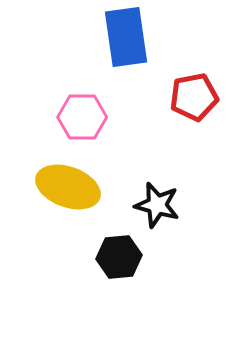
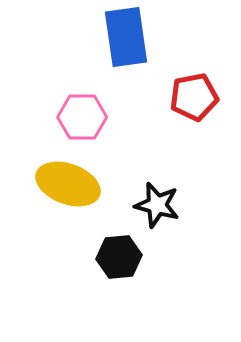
yellow ellipse: moved 3 px up
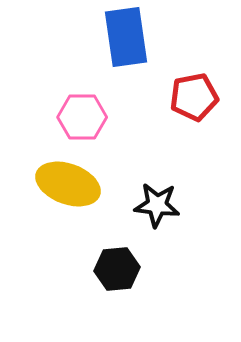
black star: rotated 9 degrees counterclockwise
black hexagon: moved 2 px left, 12 px down
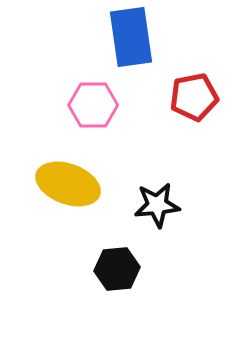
blue rectangle: moved 5 px right
pink hexagon: moved 11 px right, 12 px up
black star: rotated 12 degrees counterclockwise
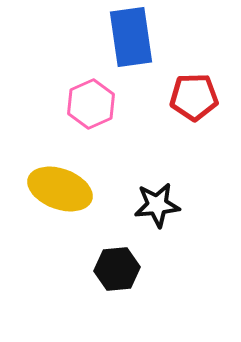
red pentagon: rotated 9 degrees clockwise
pink hexagon: moved 2 px left, 1 px up; rotated 24 degrees counterclockwise
yellow ellipse: moved 8 px left, 5 px down
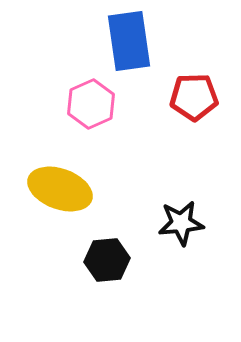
blue rectangle: moved 2 px left, 4 px down
black star: moved 24 px right, 18 px down
black hexagon: moved 10 px left, 9 px up
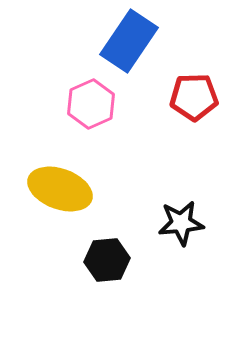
blue rectangle: rotated 42 degrees clockwise
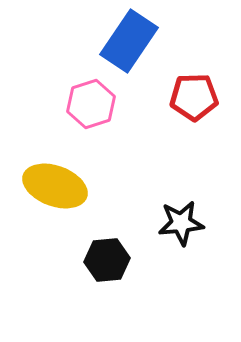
pink hexagon: rotated 6 degrees clockwise
yellow ellipse: moved 5 px left, 3 px up
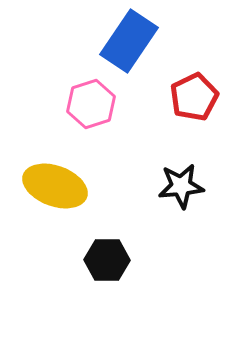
red pentagon: rotated 24 degrees counterclockwise
black star: moved 37 px up
black hexagon: rotated 6 degrees clockwise
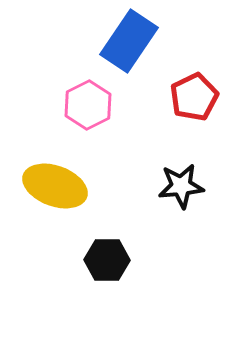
pink hexagon: moved 3 px left, 1 px down; rotated 9 degrees counterclockwise
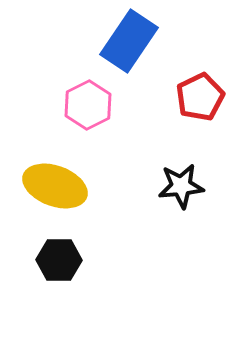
red pentagon: moved 6 px right
black hexagon: moved 48 px left
